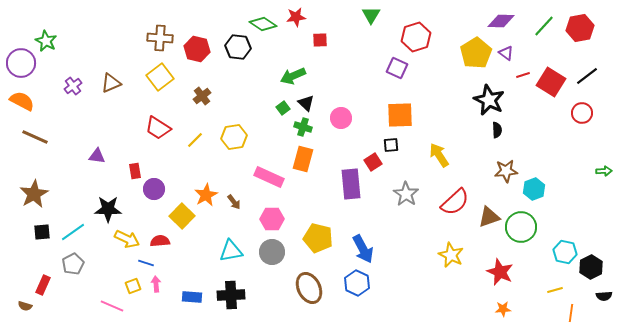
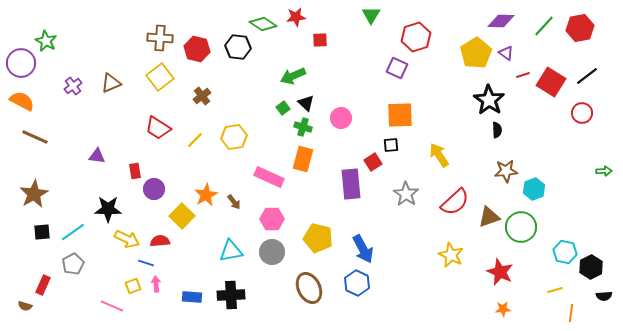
black star at (489, 100): rotated 8 degrees clockwise
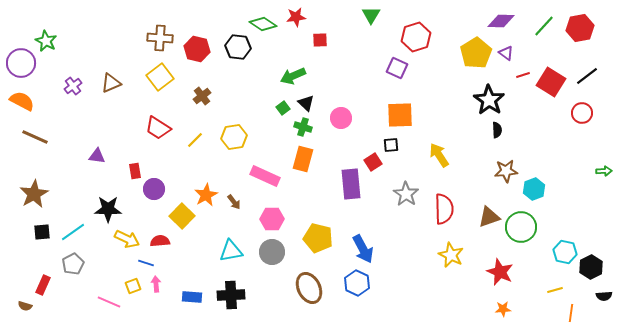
pink rectangle at (269, 177): moved 4 px left, 1 px up
red semicircle at (455, 202): moved 11 px left, 7 px down; rotated 48 degrees counterclockwise
pink line at (112, 306): moved 3 px left, 4 px up
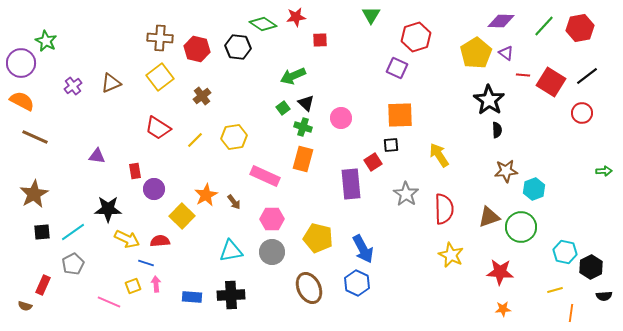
red line at (523, 75): rotated 24 degrees clockwise
red star at (500, 272): rotated 20 degrees counterclockwise
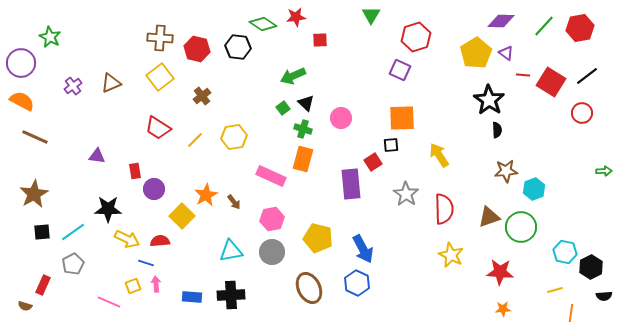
green star at (46, 41): moved 4 px right, 4 px up
purple square at (397, 68): moved 3 px right, 2 px down
orange square at (400, 115): moved 2 px right, 3 px down
green cross at (303, 127): moved 2 px down
pink rectangle at (265, 176): moved 6 px right
pink hexagon at (272, 219): rotated 10 degrees counterclockwise
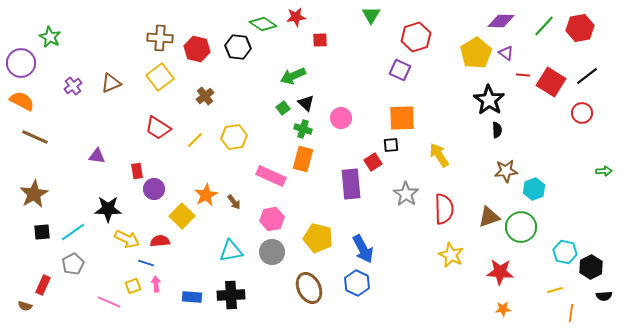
brown cross at (202, 96): moved 3 px right
red rectangle at (135, 171): moved 2 px right
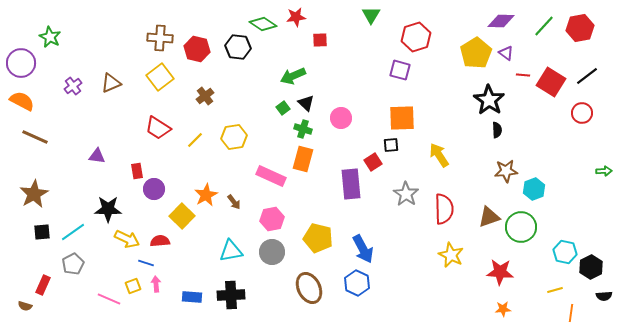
purple square at (400, 70): rotated 10 degrees counterclockwise
pink line at (109, 302): moved 3 px up
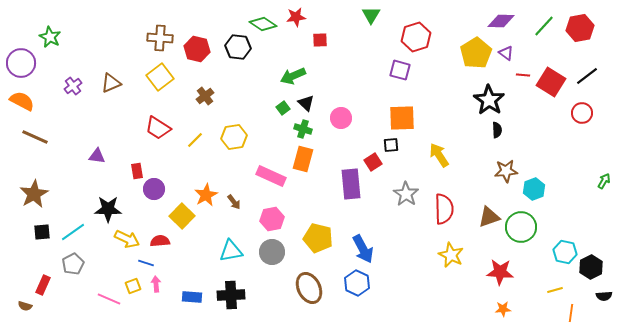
green arrow at (604, 171): moved 10 px down; rotated 56 degrees counterclockwise
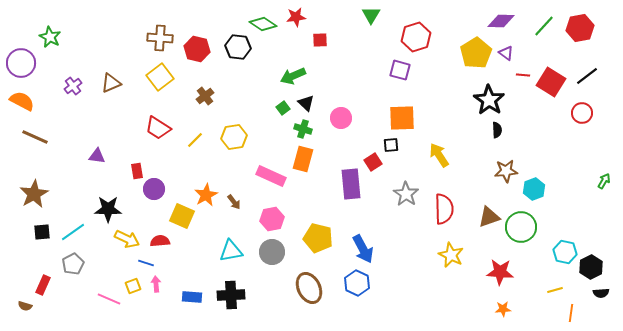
yellow square at (182, 216): rotated 20 degrees counterclockwise
black semicircle at (604, 296): moved 3 px left, 3 px up
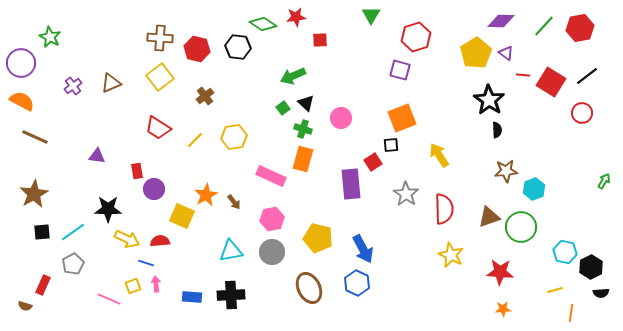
orange square at (402, 118): rotated 20 degrees counterclockwise
